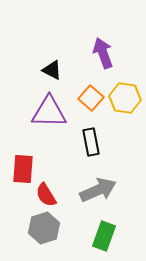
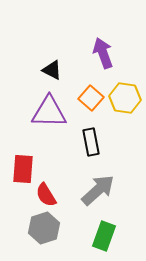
gray arrow: rotated 18 degrees counterclockwise
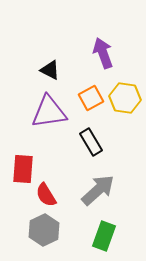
black triangle: moved 2 px left
orange square: rotated 20 degrees clockwise
purple triangle: rotated 9 degrees counterclockwise
black rectangle: rotated 20 degrees counterclockwise
gray hexagon: moved 2 px down; rotated 8 degrees counterclockwise
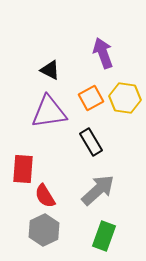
red semicircle: moved 1 px left, 1 px down
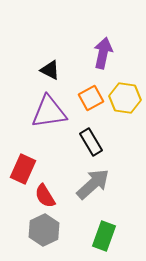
purple arrow: rotated 32 degrees clockwise
red rectangle: rotated 20 degrees clockwise
gray arrow: moved 5 px left, 6 px up
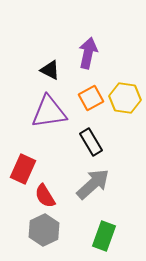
purple arrow: moved 15 px left
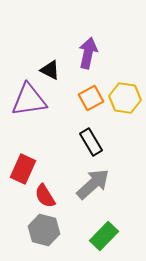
purple triangle: moved 20 px left, 12 px up
gray hexagon: rotated 20 degrees counterclockwise
green rectangle: rotated 24 degrees clockwise
